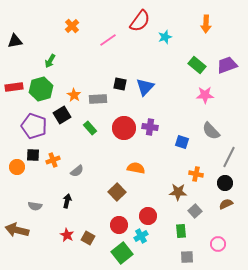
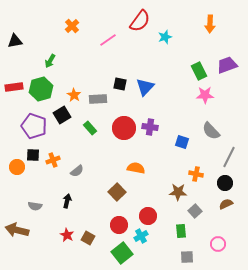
orange arrow at (206, 24): moved 4 px right
green rectangle at (197, 65): moved 2 px right, 6 px down; rotated 24 degrees clockwise
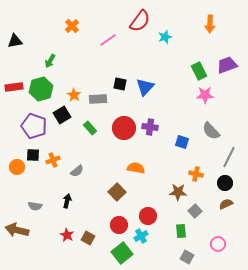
gray square at (187, 257): rotated 32 degrees clockwise
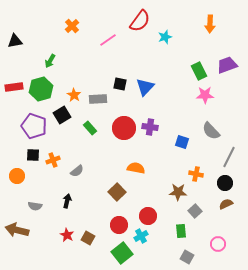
orange circle at (17, 167): moved 9 px down
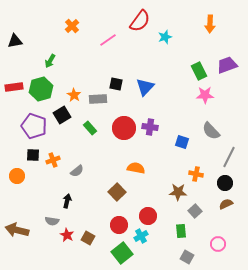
black square at (120, 84): moved 4 px left
gray semicircle at (35, 206): moved 17 px right, 15 px down
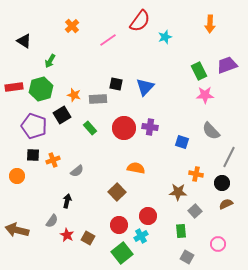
black triangle at (15, 41): moved 9 px right; rotated 42 degrees clockwise
orange star at (74, 95): rotated 16 degrees counterclockwise
black circle at (225, 183): moved 3 px left
gray semicircle at (52, 221): rotated 64 degrees counterclockwise
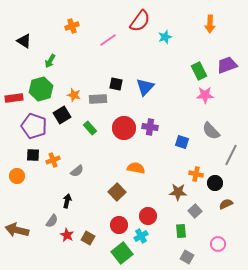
orange cross at (72, 26): rotated 24 degrees clockwise
red rectangle at (14, 87): moved 11 px down
gray line at (229, 157): moved 2 px right, 2 px up
black circle at (222, 183): moved 7 px left
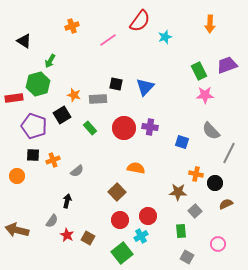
green hexagon at (41, 89): moved 3 px left, 5 px up
gray line at (231, 155): moved 2 px left, 2 px up
red circle at (119, 225): moved 1 px right, 5 px up
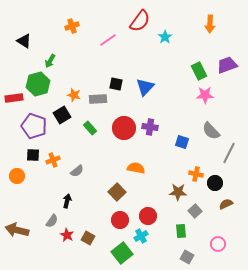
cyan star at (165, 37): rotated 16 degrees counterclockwise
